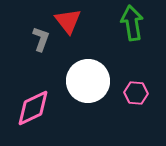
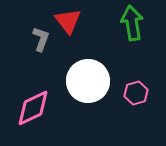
pink hexagon: rotated 20 degrees counterclockwise
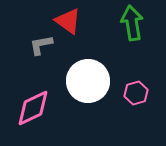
red triangle: rotated 16 degrees counterclockwise
gray L-shape: moved 6 px down; rotated 120 degrees counterclockwise
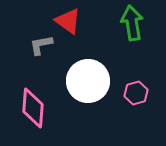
pink diamond: rotated 60 degrees counterclockwise
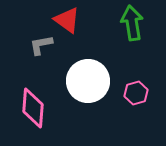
red triangle: moved 1 px left, 1 px up
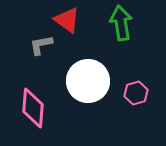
green arrow: moved 11 px left
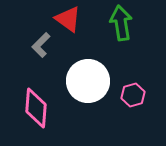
red triangle: moved 1 px right, 1 px up
gray L-shape: rotated 35 degrees counterclockwise
pink hexagon: moved 3 px left, 2 px down
pink diamond: moved 3 px right
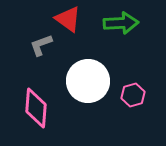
green arrow: rotated 96 degrees clockwise
gray L-shape: rotated 25 degrees clockwise
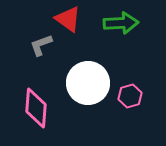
white circle: moved 2 px down
pink hexagon: moved 3 px left, 1 px down
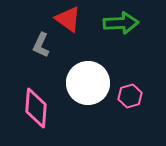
gray L-shape: rotated 45 degrees counterclockwise
